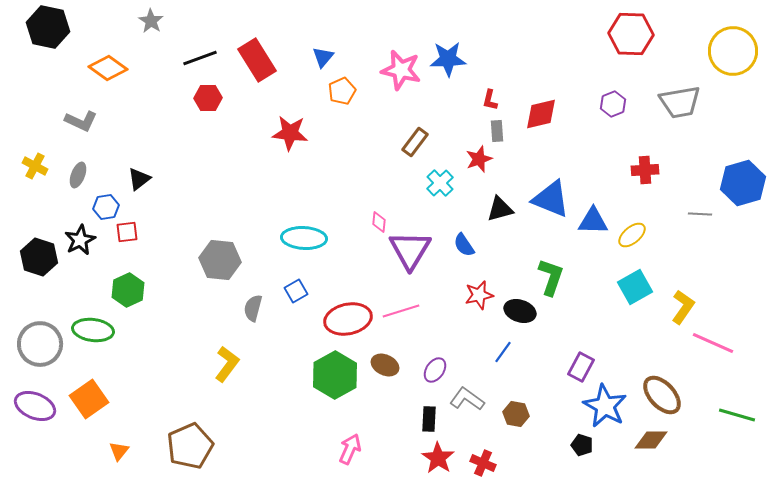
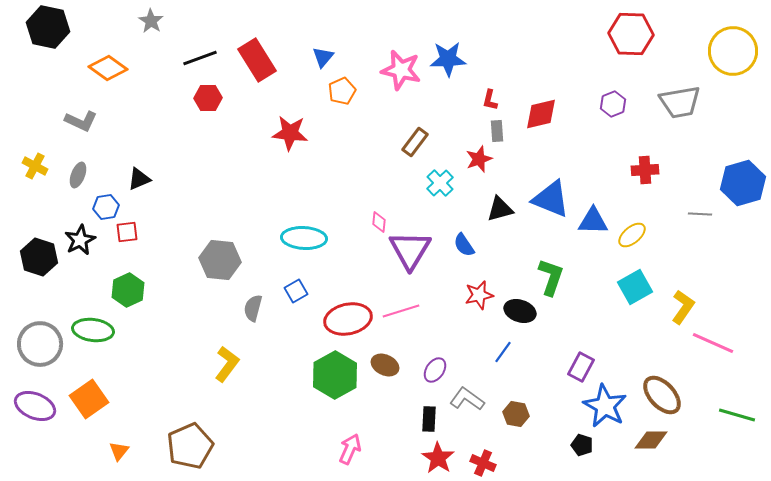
black triangle at (139, 179): rotated 15 degrees clockwise
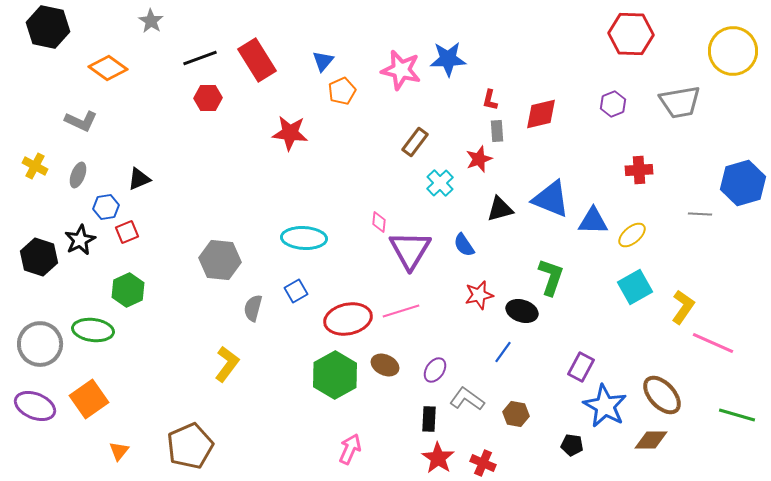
blue triangle at (323, 57): moved 4 px down
red cross at (645, 170): moved 6 px left
red square at (127, 232): rotated 15 degrees counterclockwise
black ellipse at (520, 311): moved 2 px right
black pentagon at (582, 445): moved 10 px left; rotated 10 degrees counterclockwise
